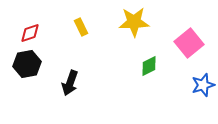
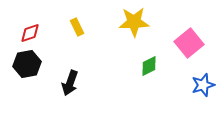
yellow rectangle: moved 4 px left
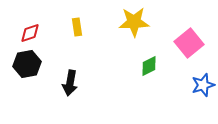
yellow rectangle: rotated 18 degrees clockwise
black arrow: rotated 10 degrees counterclockwise
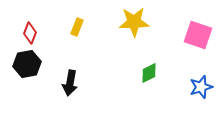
yellow rectangle: rotated 30 degrees clockwise
red diamond: rotated 50 degrees counterclockwise
pink square: moved 9 px right, 8 px up; rotated 32 degrees counterclockwise
green diamond: moved 7 px down
blue star: moved 2 px left, 2 px down
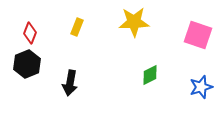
black hexagon: rotated 12 degrees counterclockwise
green diamond: moved 1 px right, 2 px down
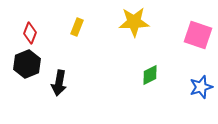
black arrow: moved 11 px left
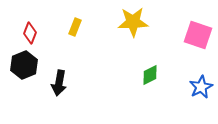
yellow star: moved 1 px left
yellow rectangle: moved 2 px left
black hexagon: moved 3 px left, 1 px down
blue star: rotated 10 degrees counterclockwise
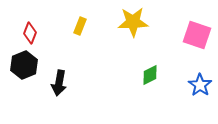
yellow rectangle: moved 5 px right, 1 px up
pink square: moved 1 px left
blue star: moved 1 px left, 2 px up; rotated 10 degrees counterclockwise
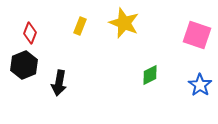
yellow star: moved 9 px left, 1 px down; rotated 24 degrees clockwise
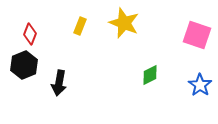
red diamond: moved 1 px down
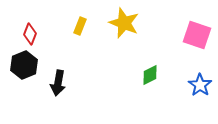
black arrow: moved 1 px left
